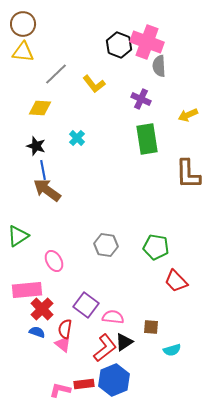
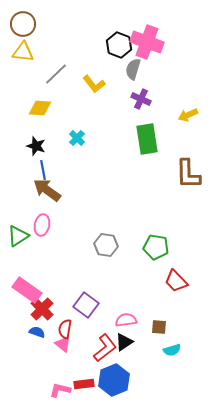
gray semicircle: moved 26 px left, 3 px down; rotated 20 degrees clockwise
pink ellipse: moved 12 px left, 36 px up; rotated 40 degrees clockwise
pink rectangle: rotated 40 degrees clockwise
pink semicircle: moved 13 px right, 3 px down; rotated 15 degrees counterclockwise
brown square: moved 8 px right
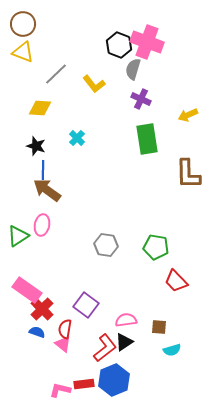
yellow triangle: rotated 15 degrees clockwise
blue line: rotated 12 degrees clockwise
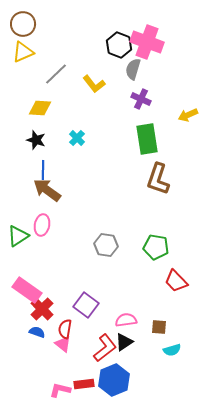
yellow triangle: rotated 45 degrees counterclockwise
black star: moved 6 px up
brown L-shape: moved 30 px left, 5 px down; rotated 20 degrees clockwise
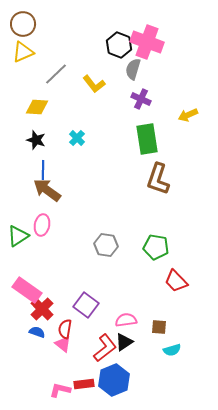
yellow diamond: moved 3 px left, 1 px up
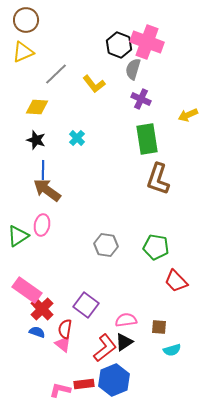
brown circle: moved 3 px right, 4 px up
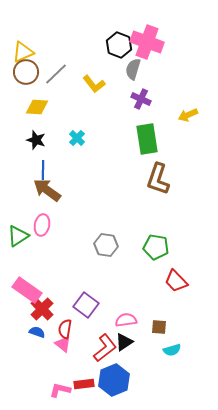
brown circle: moved 52 px down
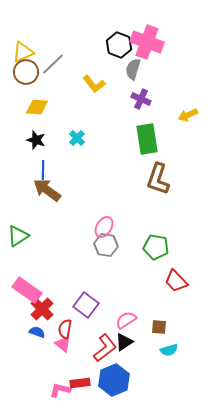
gray line: moved 3 px left, 10 px up
pink ellipse: moved 62 px right, 2 px down; rotated 20 degrees clockwise
pink semicircle: rotated 25 degrees counterclockwise
cyan semicircle: moved 3 px left
red rectangle: moved 4 px left, 1 px up
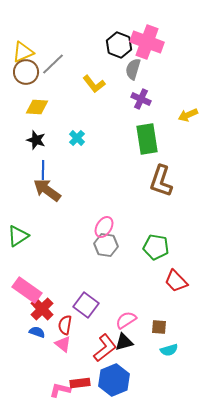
brown L-shape: moved 3 px right, 2 px down
red semicircle: moved 4 px up
black triangle: rotated 18 degrees clockwise
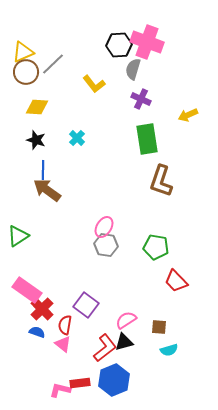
black hexagon: rotated 25 degrees counterclockwise
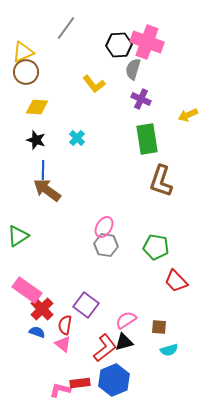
gray line: moved 13 px right, 36 px up; rotated 10 degrees counterclockwise
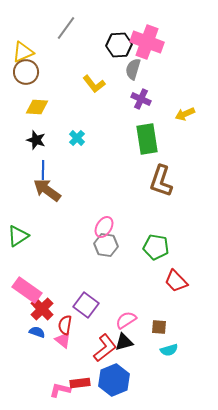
yellow arrow: moved 3 px left, 1 px up
pink triangle: moved 4 px up
